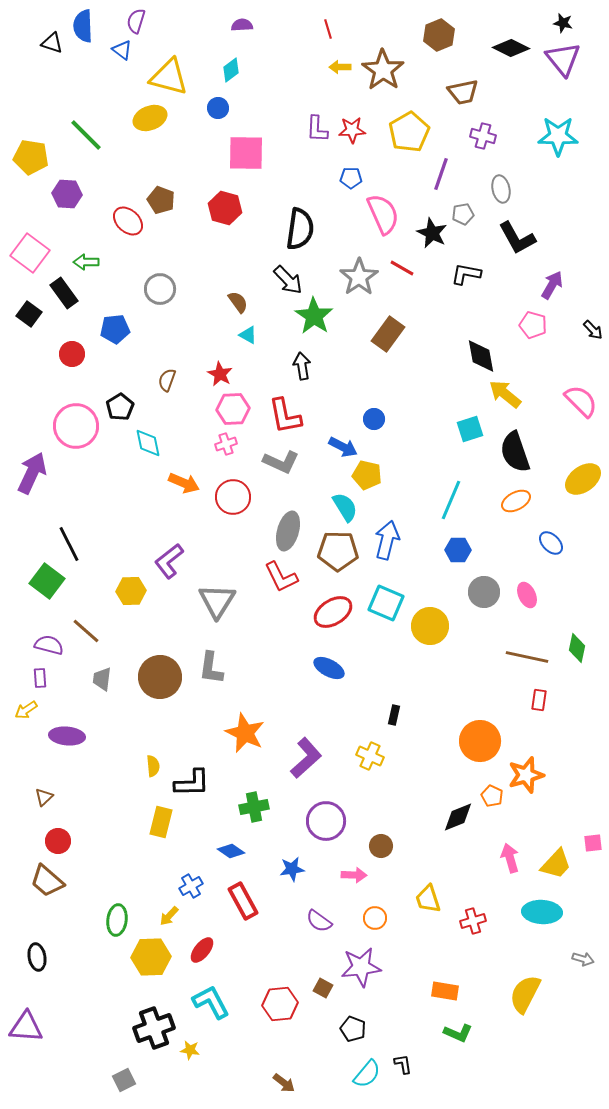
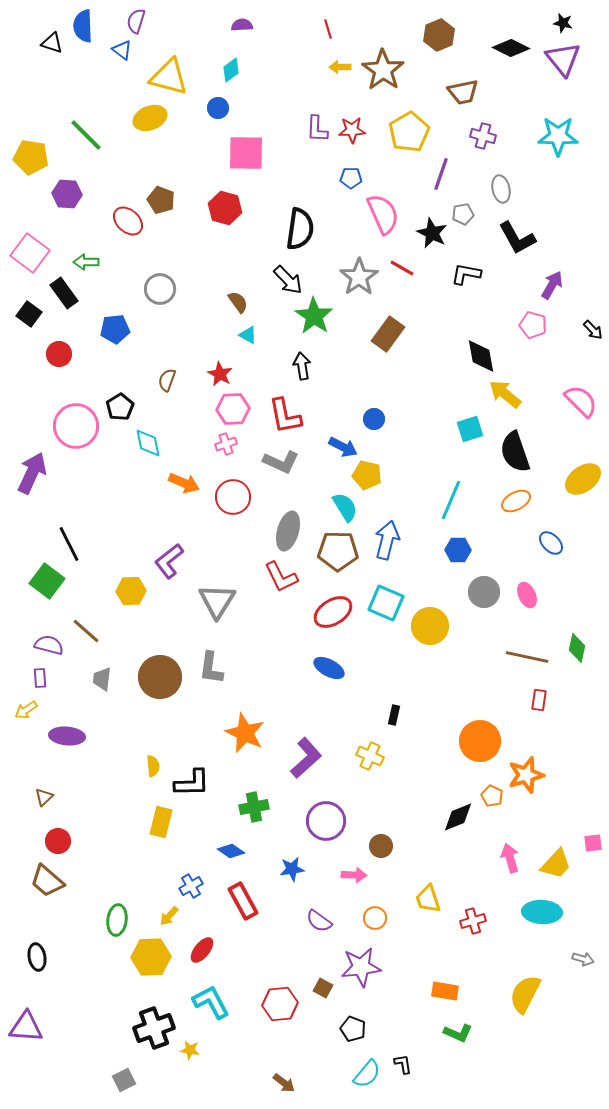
red circle at (72, 354): moved 13 px left
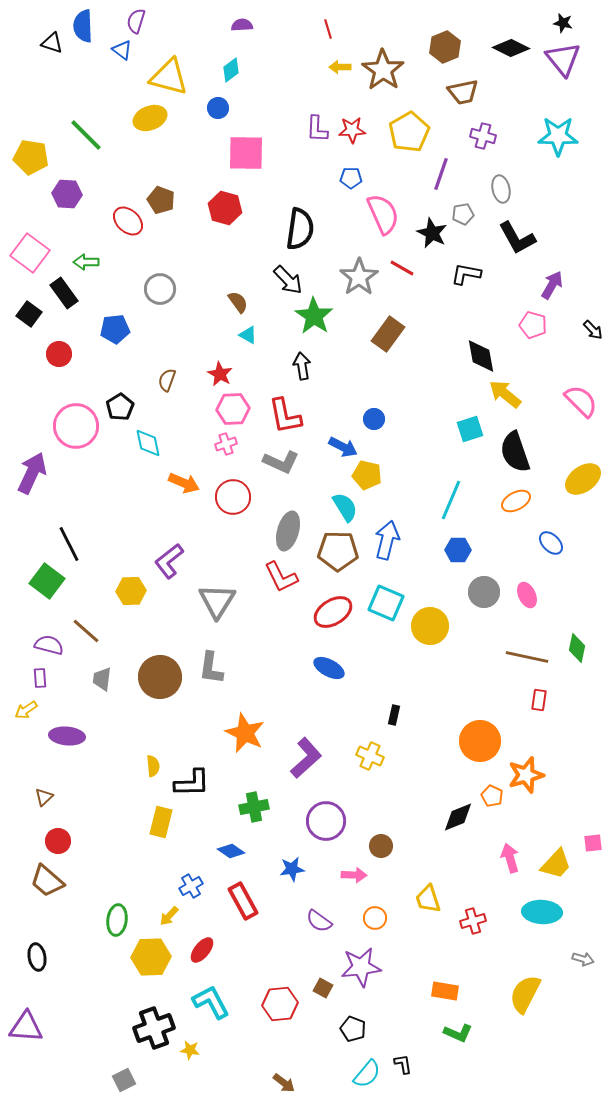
brown hexagon at (439, 35): moved 6 px right, 12 px down
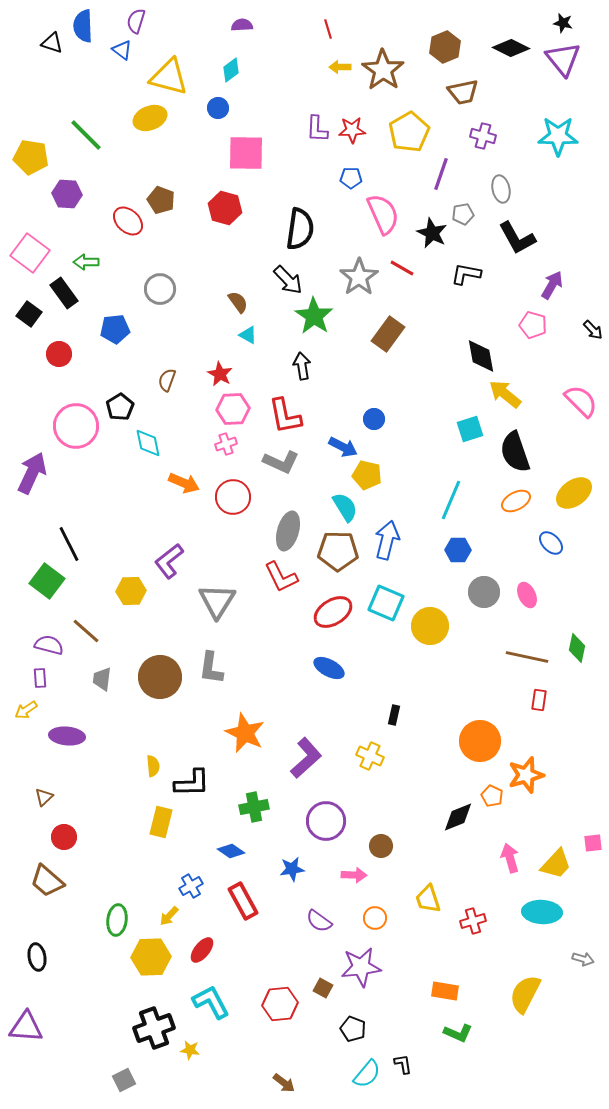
yellow ellipse at (583, 479): moved 9 px left, 14 px down
red circle at (58, 841): moved 6 px right, 4 px up
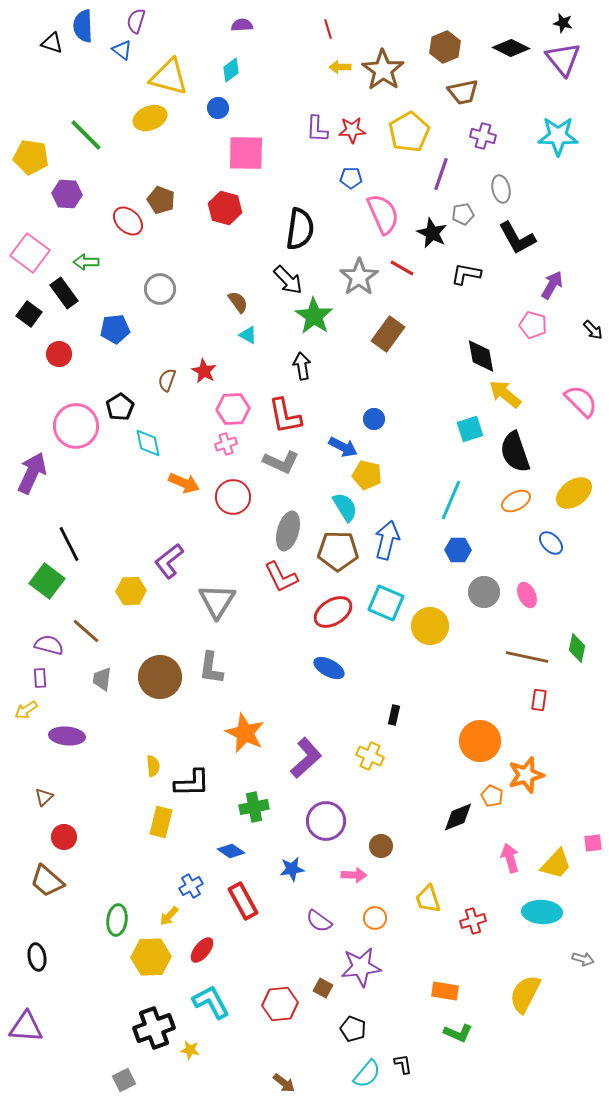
red star at (220, 374): moved 16 px left, 3 px up
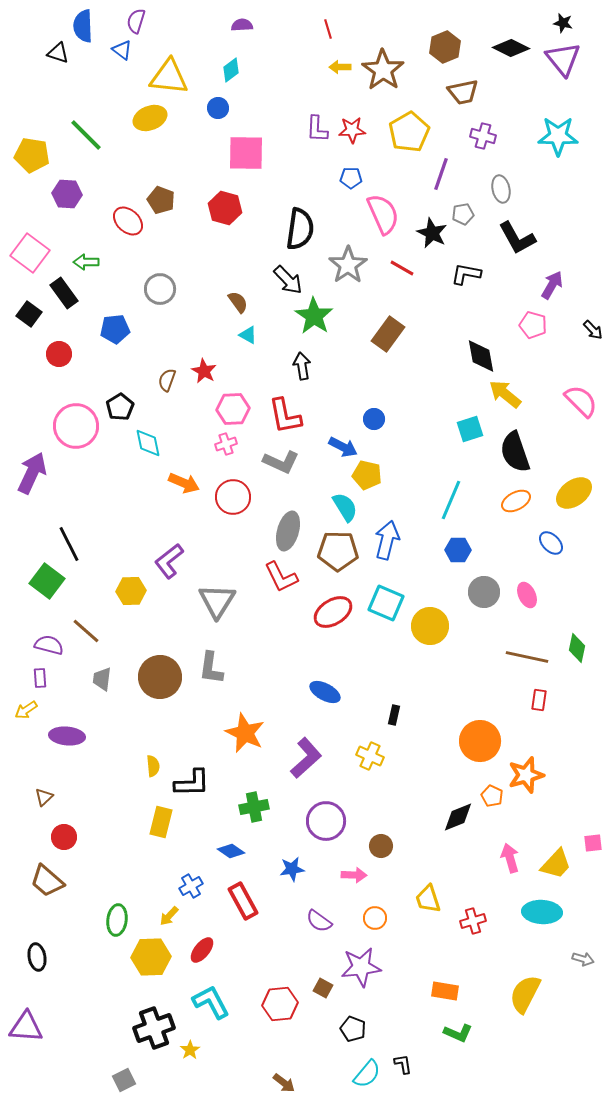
black triangle at (52, 43): moved 6 px right, 10 px down
yellow triangle at (169, 77): rotated 9 degrees counterclockwise
yellow pentagon at (31, 157): moved 1 px right, 2 px up
gray star at (359, 277): moved 11 px left, 12 px up
blue ellipse at (329, 668): moved 4 px left, 24 px down
yellow star at (190, 1050): rotated 30 degrees clockwise
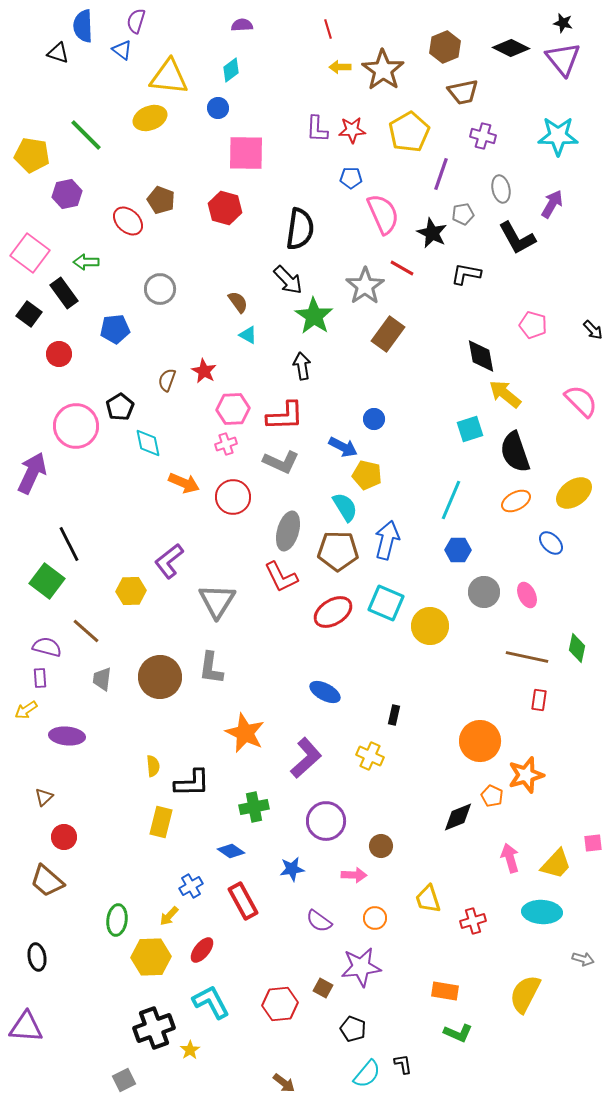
purple hexagon at (67, 194): rotated 16 degrees counterclockwise
gray star at (348, 265): moved 17 px right, 21 px down
purple arrow at (552, 285): moved 81 px up
red L-shape at (285, 416): rotated 81 degrees counterclockwise
purple semicircle at (49, 645): moved 2 px left, 2 px down
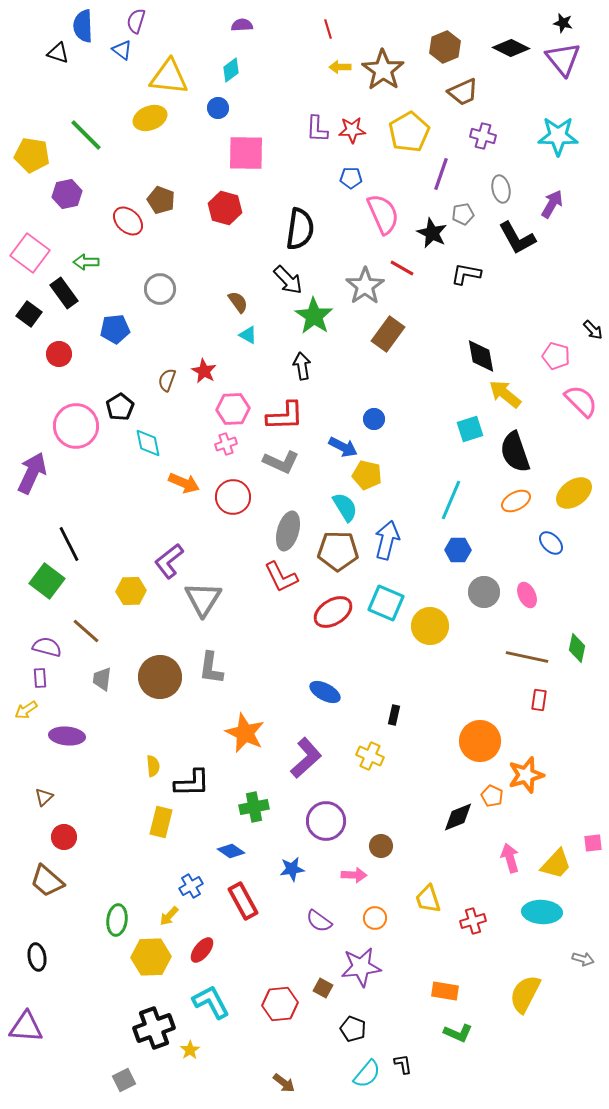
brown trapezoid at (463, 92): rotated 12 degrees counterclockwise
pink pentagon at (533, 325): moved 23 px right, 31 px down
gray triangle at (217, 601): moved 14 px left, 2 px up
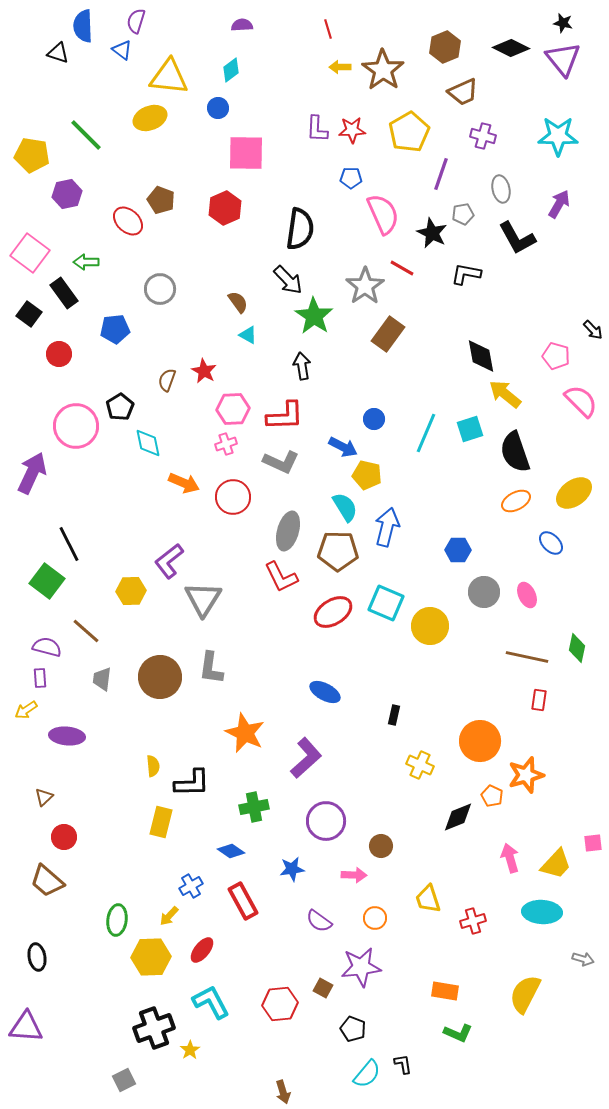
purple arrow at (552, 204): moved 7 px right
red hexagon at (225, 208): rotated 20 degrees clockwise
cyan line at (451, 500): moved 25 px left, 67 px up
blue arrow at (387, 540): moved 13 px up
yellow cross at (370, 756): moved 50 px right, 9 px down
brown arrow at (284, 1083): moved 1 px left, 9 px down; rotated 35 degrees clockwise
